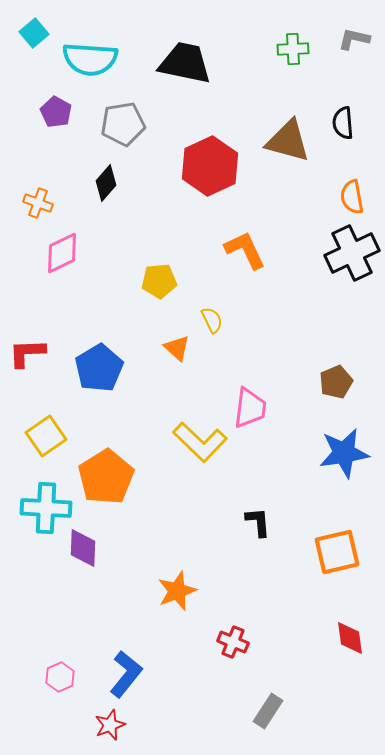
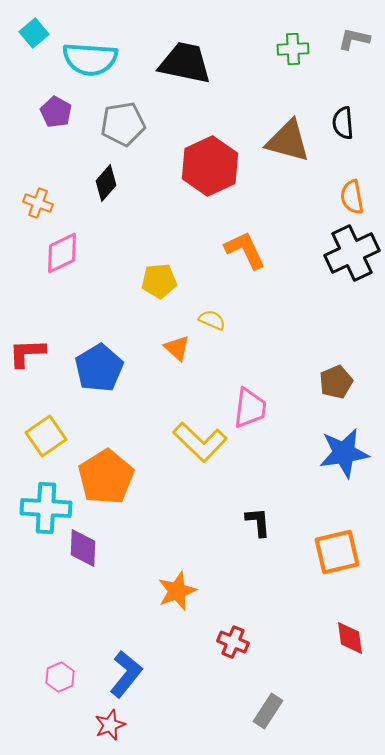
yellow semicircle: rotated 40 degrees counterclockwise
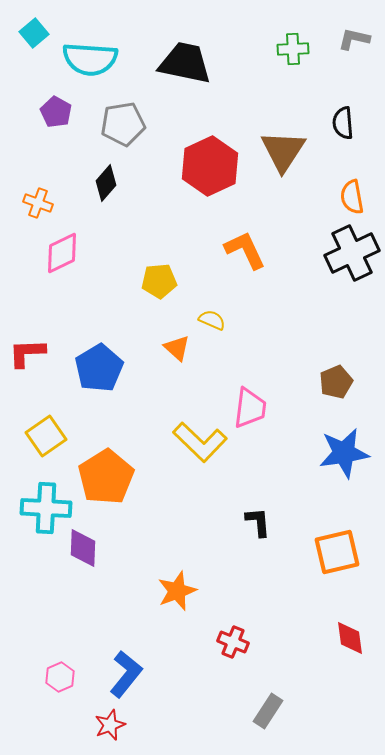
brown triangle: moved 5 px left, 10 px down; rotated 48 degrees clockwise
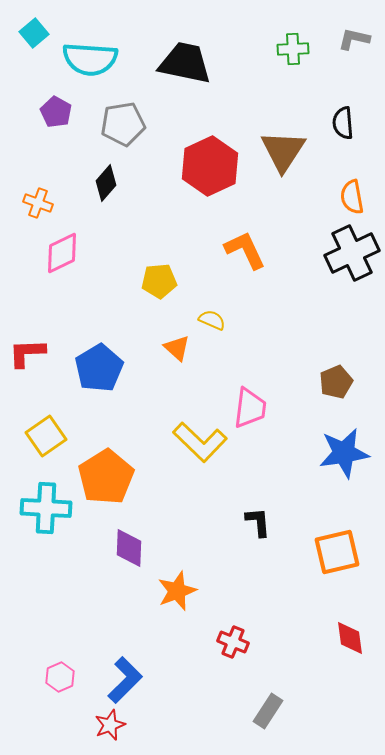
purple diamond: moved 46 px right
blue L-shape: moved 1 px left, 6 px down; rotated 6 degrees clockwise
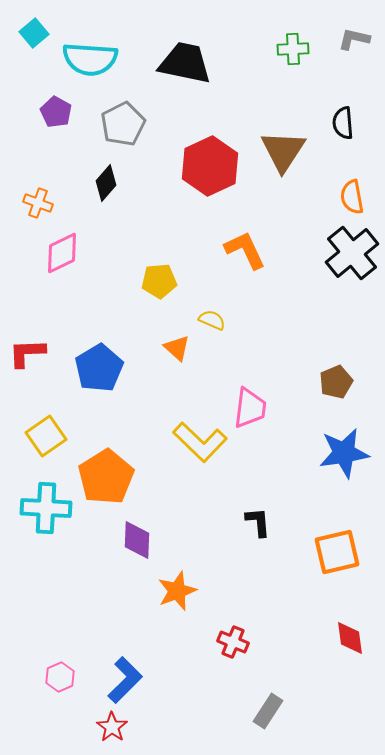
gray pentagon: rotated 18 degrees counterclockwise
black cross: rotated 14 degrees counterclockwise
purple diamond: moved 8 px right, 8 px up
red star: moved 2 px right, 2 px down; rotated 16 degrees counterclockwise
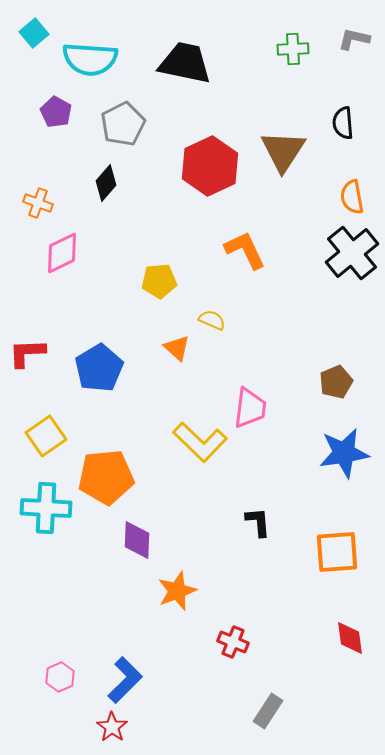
orange pentagon: rotated 26 degrees clockwise
orange square: rotated 9 degrees clockwise
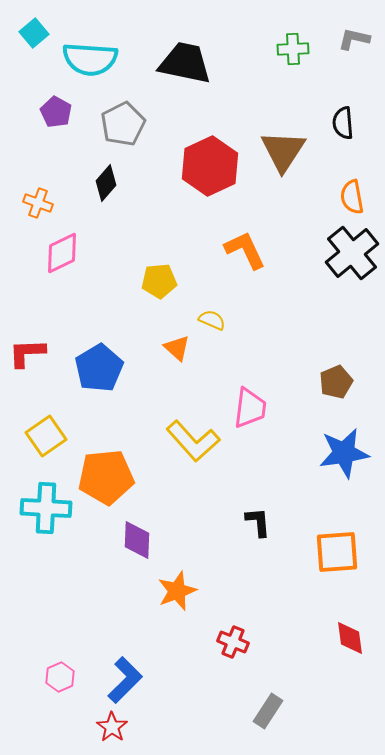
yellow L-shape: moved 7 px left, 1 px up; rotated 4 degrees clockwise
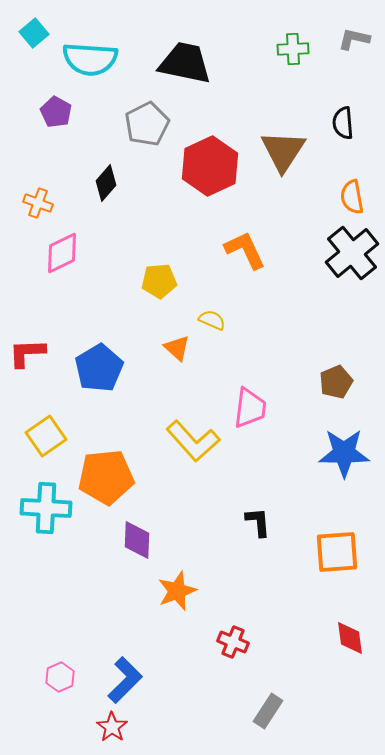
gray pentagon: moved 24 px right
blue star: rotated 9 degrees clockwise
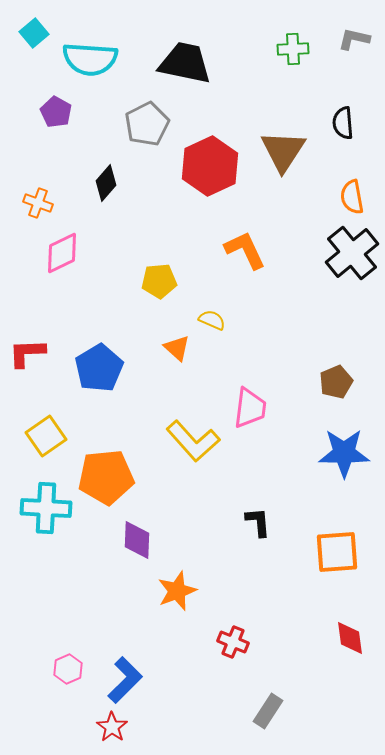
pink hexagon: moved 8 px right, 8 px up
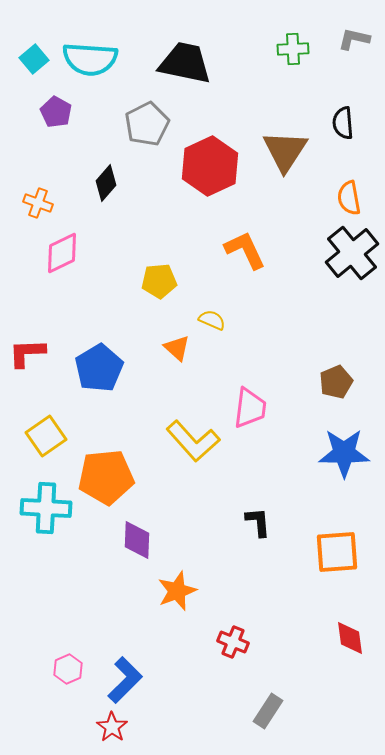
cyan square: moved 26 px down
brown triangle: moved 2 px right
orange semicircle: moved 3 px left, 1 px down
